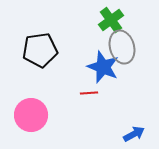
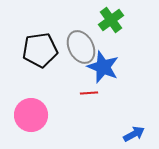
gray ellipse: moved 41 px left; rotated 12 degrees counterclockwise
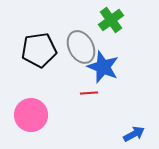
black pentagon: moved 1 px left
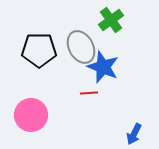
black pentagon: rotated 8 degrees clockwise
blue arrow: rotated 145 degrees clockwise
